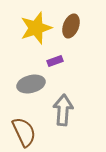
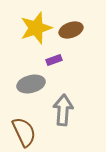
brown ellipse: moved 4 px down; rotated 50 degrees clockwise
purple rectangle: moved 1 px left, 1 px up
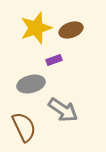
gray arrow: rotated 120 degrees clockwise
brown semicircle: moved 5 px up
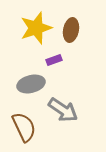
brown ellipse: rotated 60 degrees counterclockwise
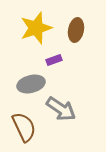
brown ellipse: moved 5 px right
gray arrow: moved 2 px left, 1 px up
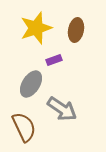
gray ellipse: rotated 44 degrees counterclockwise
gray arrow: moved 1 px right
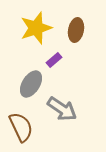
purple rectangle: rotated 21 degrees counterclockwise
brown semicircle: moved 3 px left
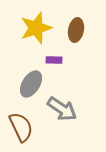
purple rectangle: rotated 42 degrees clockwise
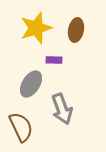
gray arrow: rotated 36 degrees clockwise
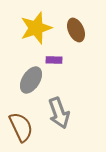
brown ellipse: rotated 35 degrees counterclockwise
gray ellipse: moved 4 px up
gray arrow: moved 3 px left, 4 px down
